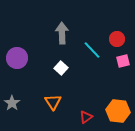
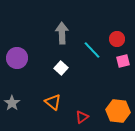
orange triangle: rotated 18 degrees counterclockwise
red triangle: moved 4 px left
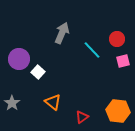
gray arrow: rotated 25 degrees clockwise
purple circle: moved 2 px right, 1 px down
white square: moved 23 px left, 4 px down
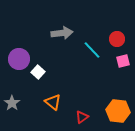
gray arrow: rotated 60 degrees clockwise
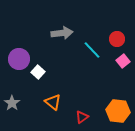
pink square: rotated 24 degrees counterclockwise
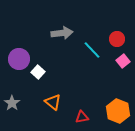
orange hexagon: rotated 15 degrees clockwise
red triangle: rotated 24 degrees clockwise
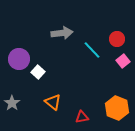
orange hexagon: moved 1 px left, 3 px up
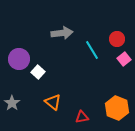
cyan line: rotated 12 degrees clockwise
pink square: moved 1 px right, 2 px up
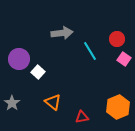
cyan line: moved 2 px left, 1 px down
pink square: rotated 16 degrees counterclockwise
orange hexagon: moved 1 px right, 1 px up; rotated 15 degrees clockwise
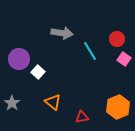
gray arrow: rotated 15 degrees clockwise
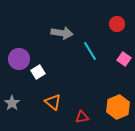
red circle: moved 15 px up
white square: rotated 16 degrees clockwise
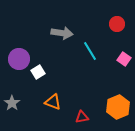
orange triangle: rotated 18 degrees counterclockwise
